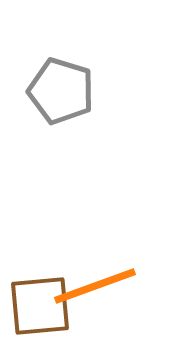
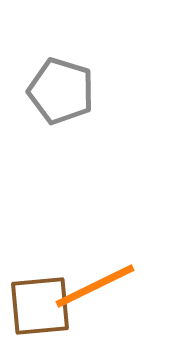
orange line: rotated 6 degrees counterclockwise
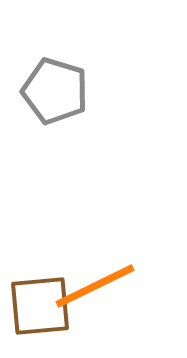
gray pentagon: moved 6 px left
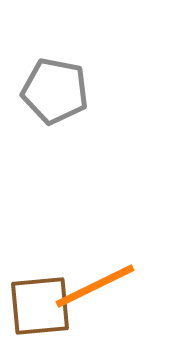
gray pentagon: rotated 6 degrees counterclockwise
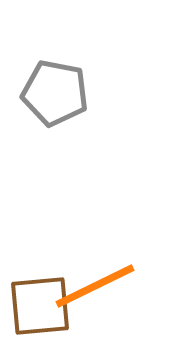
gray pentagon: moved 2 px down
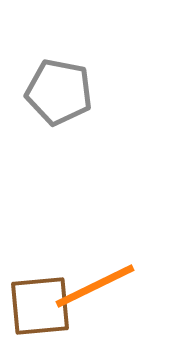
gray pentagon: moved 4 px right, 1 px up
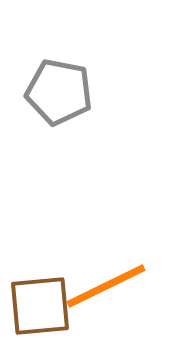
orange line: moved 11 px right
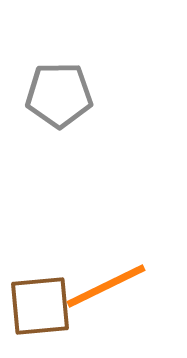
gray pentagon: moved 3 px down; rotated 12 degrees counterclockwise
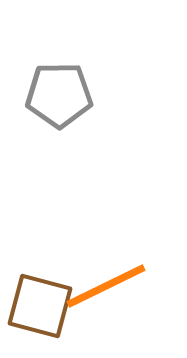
brown square: rotated 20 degrees clockwise
